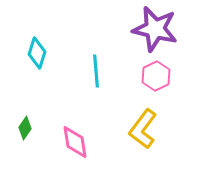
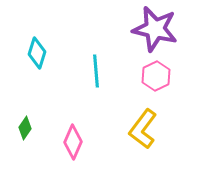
pink diamond: moved 2 px left; rotated 32 degrees clockwise
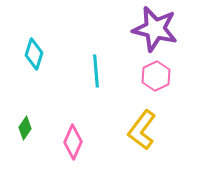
cyan diamond: moved 3 px left, 1 px down
yellow L-shape: moved 1 px left, 1 px down
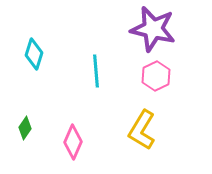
purple star: moved 2 px left
yellow L-shape: rotated 6 degrees counterclockwise
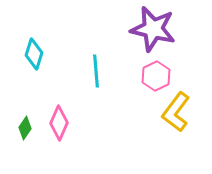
yellow L-shape: moved 34 px right, 18 px up; rotated 6 degrees clockwise
pink diamond: moved 14 px left, 19 px up
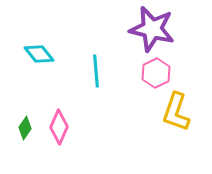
purple star: moved 1 px left
cyan diamond: moved 5 px right; rotated 56 degrees counterclockwise
pink hexagon: moved 3 px up
yellow L-shape: rotated 18 degrees counterclockwise
pink diamond: moved 4 px down
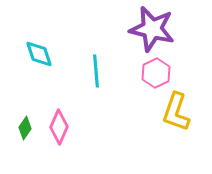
cyan diamond: rotated 20 degrees clockwise
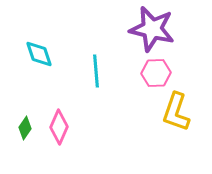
pink hexagon: rotated 24 degrees clockwise
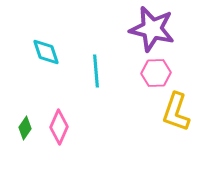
cyan diamond: moved 7 px right, 2 px up
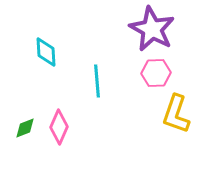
purple star: rotated 15 degrees clockwise
cyan diamond: rotated 16 degrees clockwise
cyan line: moved 1 px right, 10 px down
yellow L-shape: moved 2 px down
green diamond: rotated 35 degrees clockwise
